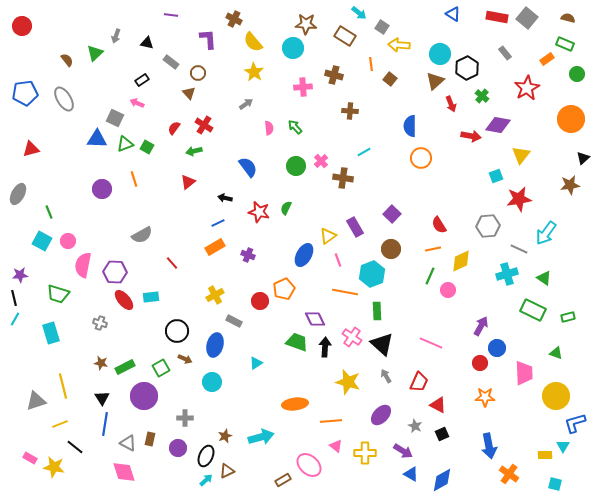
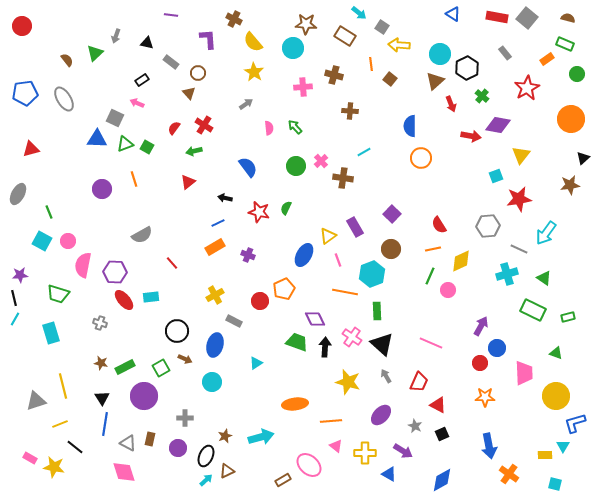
blue triangle at (411, 474): moved 22 px left
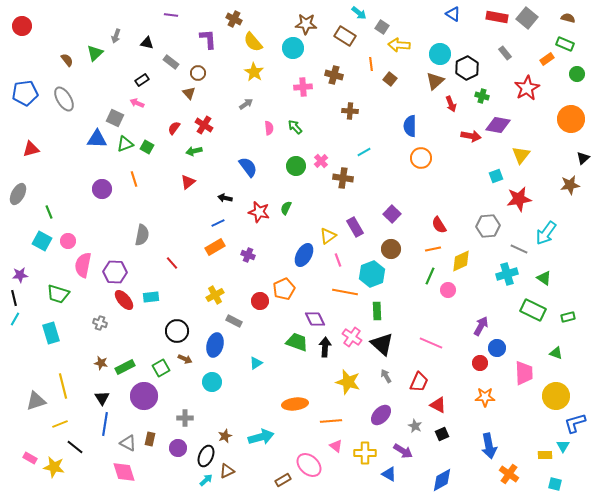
green cross at (482, 96): rotated 24 degrees counterclockwise
gray semicircle at (142, 235): rotated 50 degrees counterclockwise
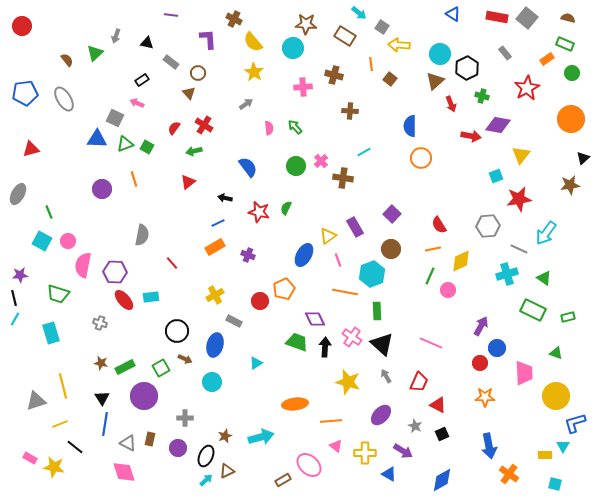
green circle at (577, 74): moved 5 px left, 1 px up
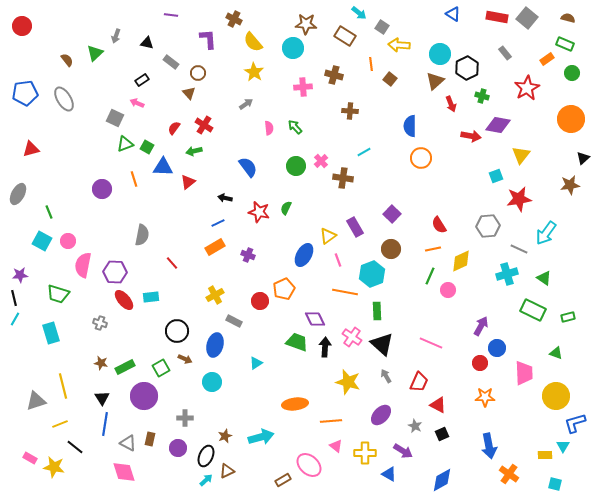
blue triangle at (97, 139): moved 66 px right, 28 px down
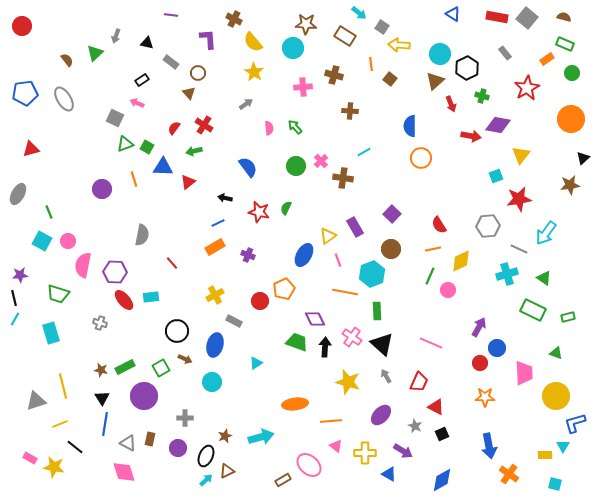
brown semicircle at (568, 18): moved 4 px left, 1 px up
purple arrow at (481, 326): moved 2 px left, 1 px down
brown star at (101, 363): moved 7 px down
red triangle at (438, 405): moved 2 px left, 2 px down
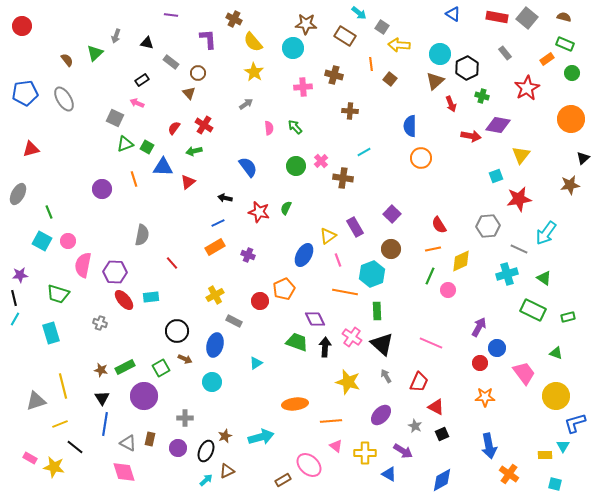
pink trapezoid at (524, 373): rotated 35 degrees counterclockwise
black ellipse at (206, 456): moved 5 px up
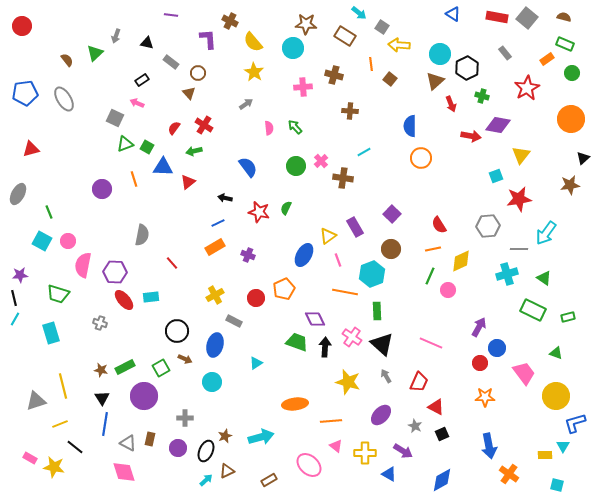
brown cross at (234, 19): moved 4 px left, 2 px down
gray line at (519, 249): rotated 24 degrees counterclockwise
red circle at (260, 301): moved 4 px left, 3 px up
brown rectangle at (283, 480): moved 14 px left
cyan square at (555, 484): moved 2 px right, 1 px down
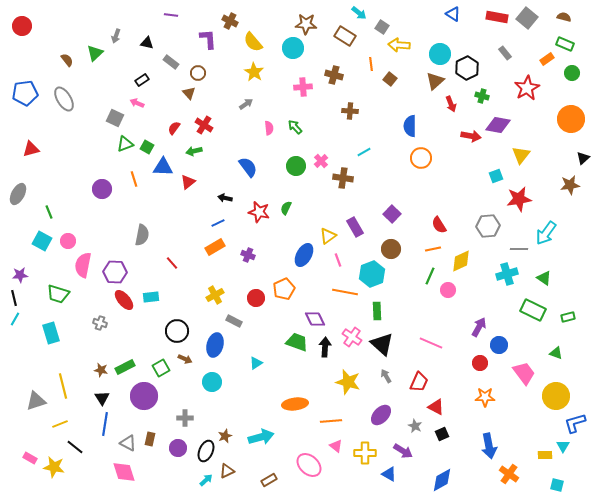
blue circle at (497, 348): moved 2 px right, 3 px up
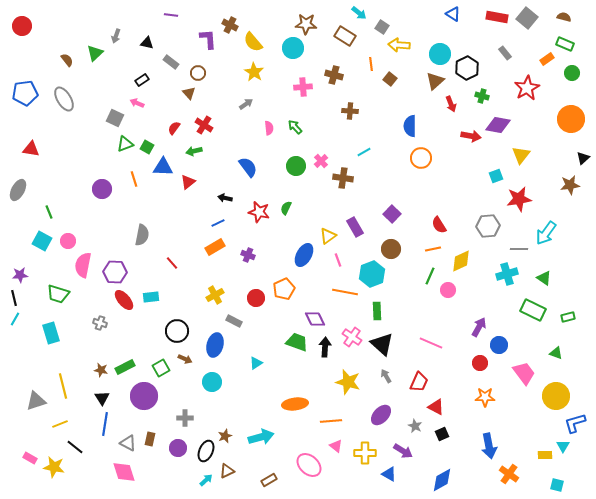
brown cross at (230, 21): moved 4 px down
red triangle at (31, 149): rotated 24 degrees clockwise
gray ellipse at (18, 194): moved 4 px up
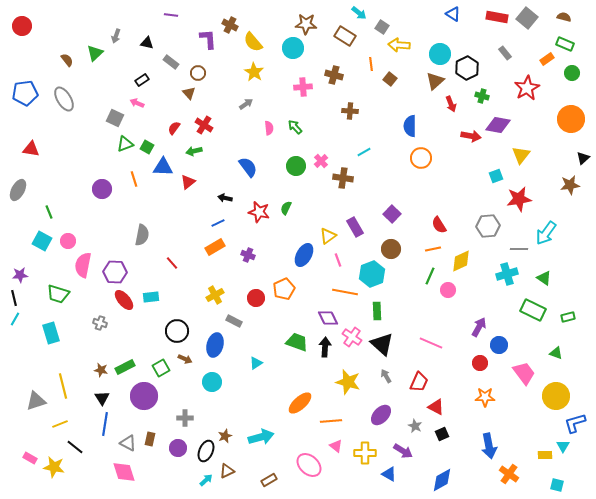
purple diamond at (315, 319): moved 13 px right, 1 px up
orange ellipse at (295, 404): moved 5 px right, 1 px up; rotated 35 degrees counterclockwise
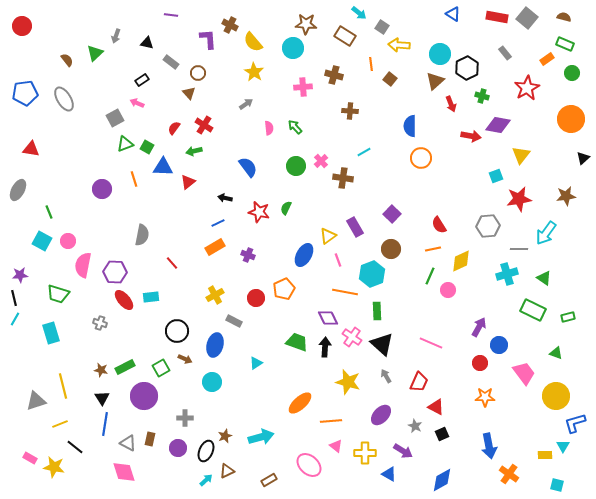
gray square at (115, 118): rotated 36 degrees clockwise
brown star at (570, 185): moved 4 px left, 11 px down
